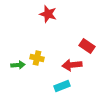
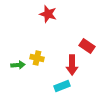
red arrow: rotated 84 degrees counterclockwise
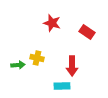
red star: moved 4 px right, 9 px down
red rectangle: moved 14 px up
red arrow: moved 1 px down
cyan rectangle: rotated 21 degrees clockwise
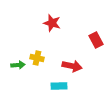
red rectangle: moved 9 px right, 8 px down; rotated 28 degrees clockwise
red arrow: rotated 78 degrees counterclockwise
cyan rectangle: moved 3 px left
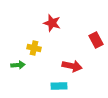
yellow cross: moved 3 px left, 10 px up
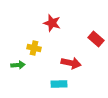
red rectangle: moved 1 px up; rotated 21 degrees counterclockwise
red arrow: moved 1 px left, 3 px up
cyan rectangle: moved 2 px up
